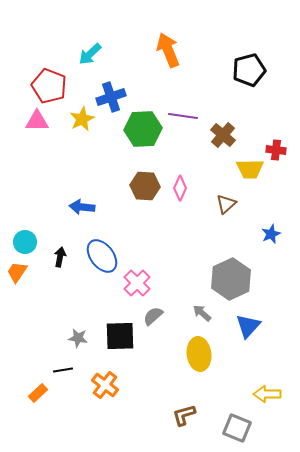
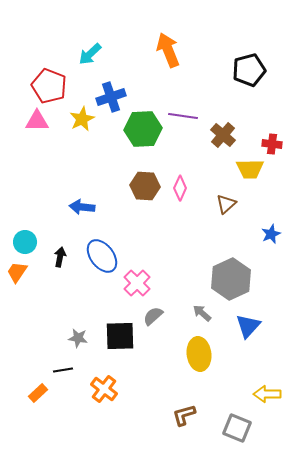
red cross: moved 4 px left, 6 px up
orange cross: moved 1 px left, 4 px down
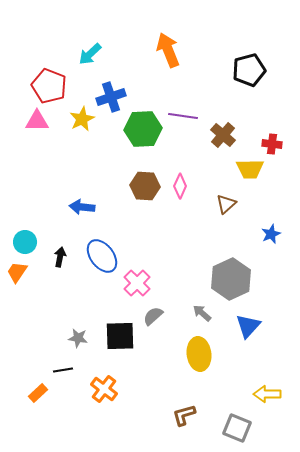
pink diamond: moved 2 px up
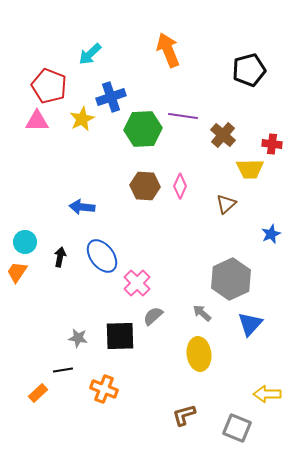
blue triangle: moved 2 px right, 2 px up
orange cross: rotated 16 degrees counterclockwise
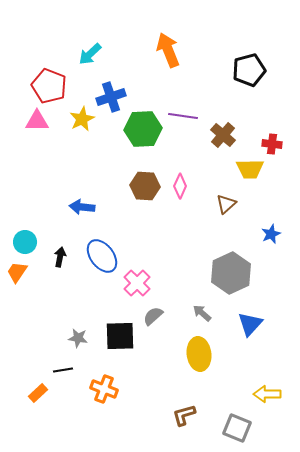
gray hexagon: moved 6 px up
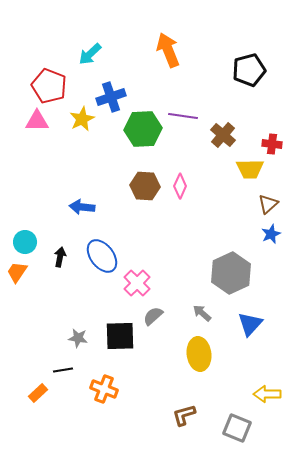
brown triangle: moved 42 px right
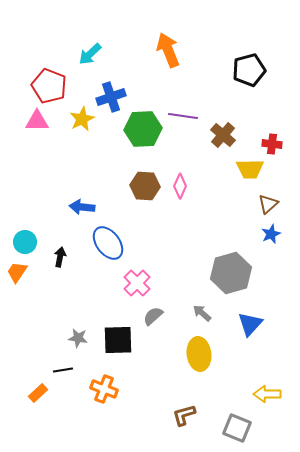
blue ellipse: moved 6 px right, 13 px up
gray hexagon: rotated 9 degrees clockwise
black square: moved 2 px left, 4 px down
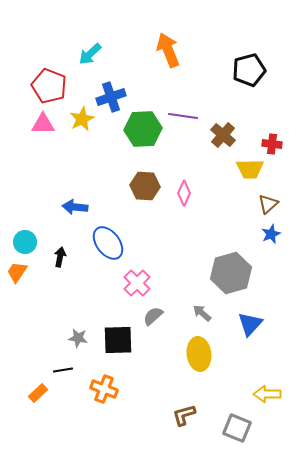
pink triangle: moved 6 px right, 3 px down
pink diamond: moved 4 px right, 7 px down
blue arrow: moved 7 px left
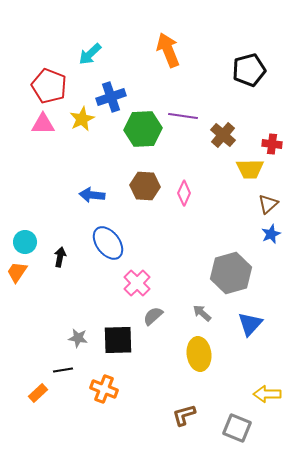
blue arrow: moved 17 px right, 12 px up
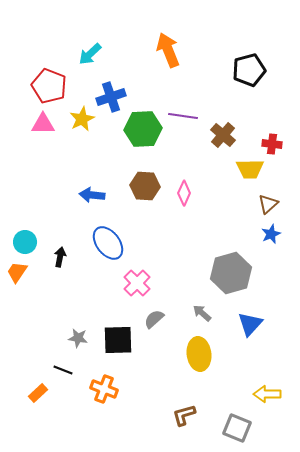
gray semicircle: moved 1 px right, 3 px down
black line: rotated 30 degrees clockwise
